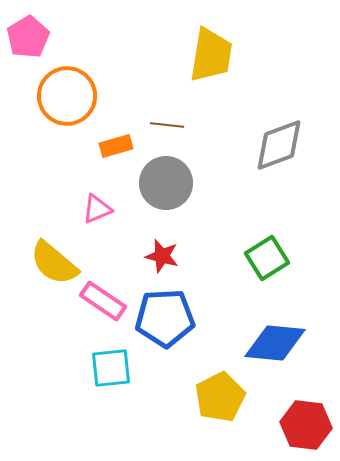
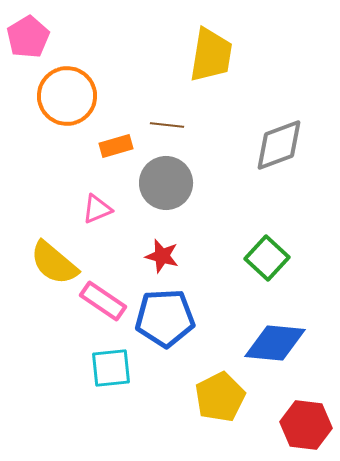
green square: rotated 15 degrees counterclockwise
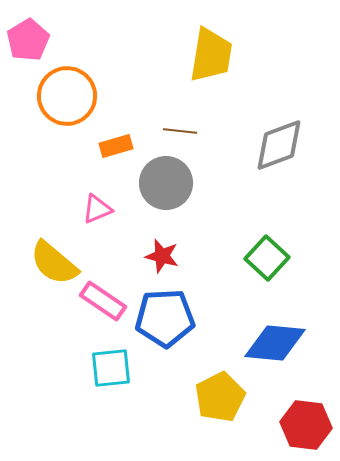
pink pentagon: moved 3 px down
brown line: moved 13 px right, 6 px down
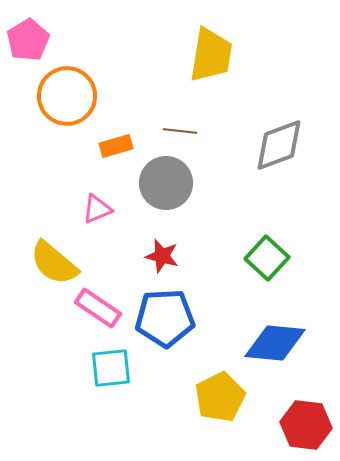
pink rectangle: moved 5 px left, 7 px down
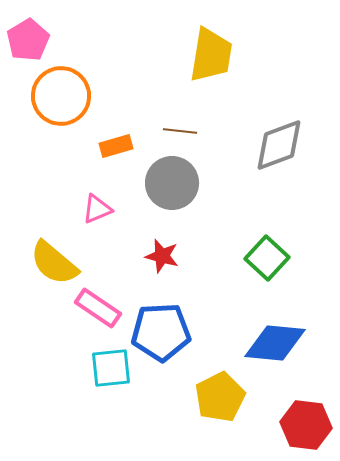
orange circle: moved 6 px left
gray circle: moved 6 px right
blue pentagon: moved 4 px left, 14 px down
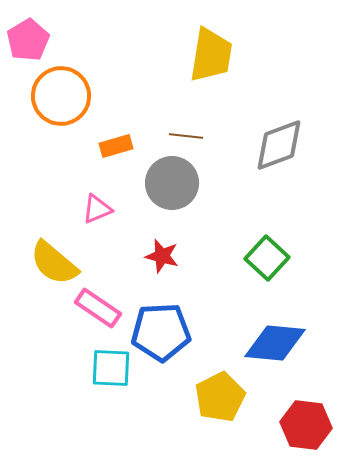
brown line: moved 6 px right, 5 px down
cyan square: rotated 9 degrees clockwise
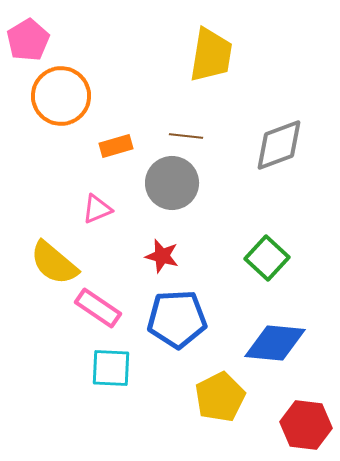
blue pentagon: moved 16 px right, 13 px up
